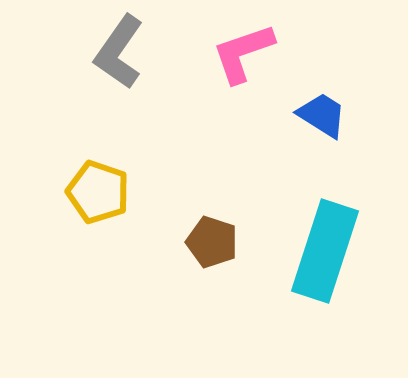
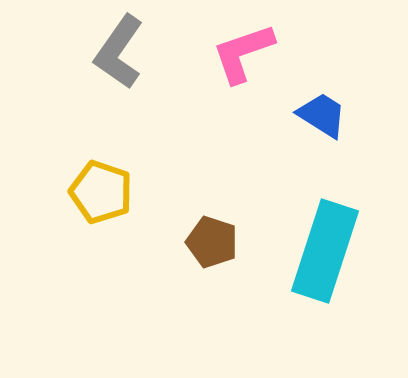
yellow pentagon: moved 3 px right
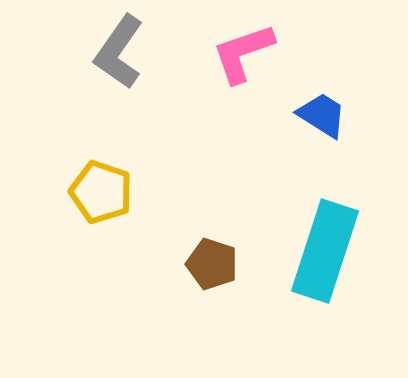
brown pentagon: moved 22 px down
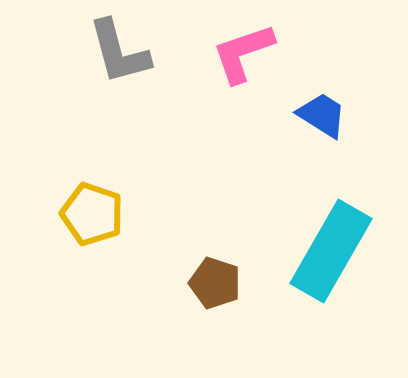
gray L-shape: rotated 50 degrees counterclockwise
yellow pentagon: moved 9 px left, 22 px down
cyan rectangle: moved 6 px right; rotated 12 degrees clockwise
brown pentagon: moved 3 px right, 19 px down
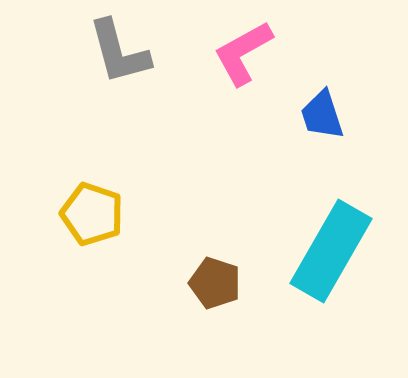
pink L-shape: rotated 10 degrees counterclockwise
blue trapezoid: rotated 140 degrees counterclockwise
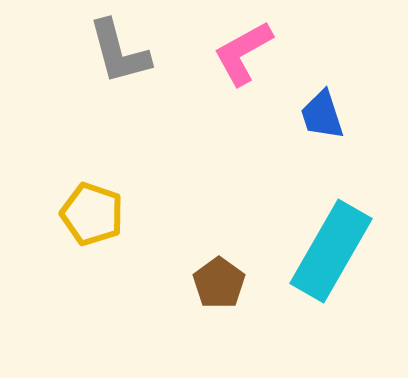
brown pentagon: moved 4 px right; rotated 18 degrees clockwise
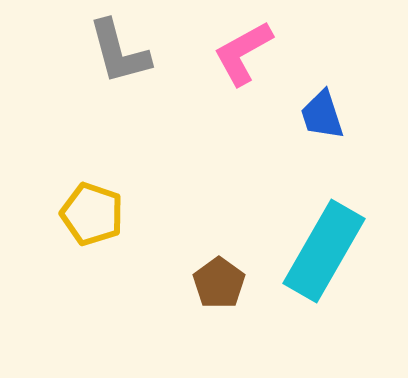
cyan rectangle: moved 7 px left
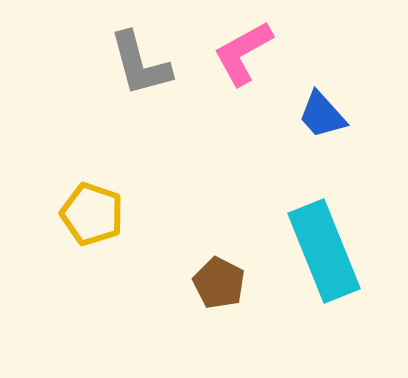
gray L-shape: moved 21 px right, 12 px down
blue trapezoid: rotated 24 degrees counterclockwise
cyan rectangle: rotated 52 degrees counterclockwise
brown pentagon: rotated 9 degrees counterclockwise
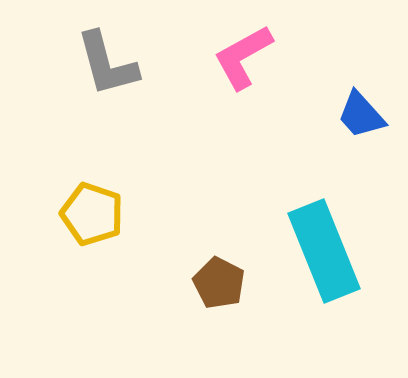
pink L-shape: moved 4 px down
gray L-shape: moved 33 px left
blue trapezoid: moved 39 px right
